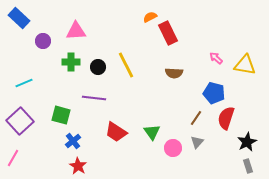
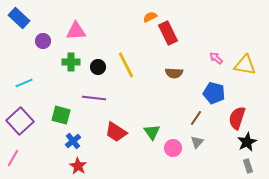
red semicircle: moved 11 px right
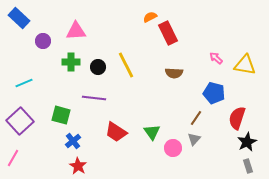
gray triangle: moved 3 px left, 3 px up
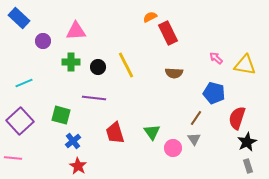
red trapezoid: moved 1 px left, 1 px down; rotated 40 degrees clockwise
gray triangle: rotated 16 degrees counterclockwise
pink line: rotated 66 degrees clockwise
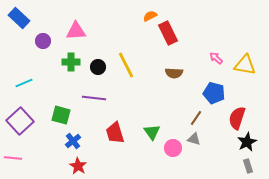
orange semicircle: moved 1 px up
gray triangle: rotated 40 degrees counterclockwise
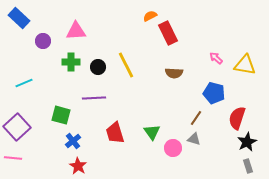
purple line: rotated 10 degrees counterclockwise
purple square: moved 3 px left, 6 px down
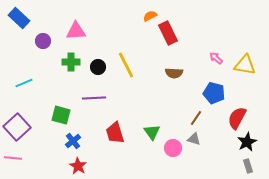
red semicircle: rotated 10 degrees clockwise
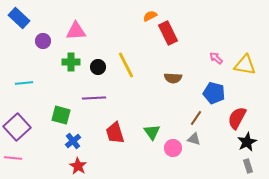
brown semicircle: moved 1 px left, 5 px down
cyan line: rotated 18 degrees clockwise
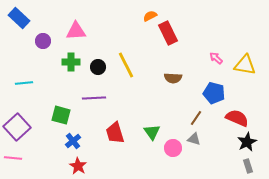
red semicircle: rotated 85 degrees clockwise
